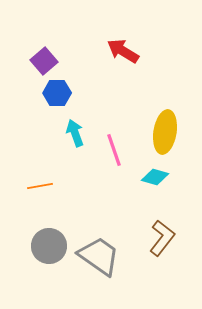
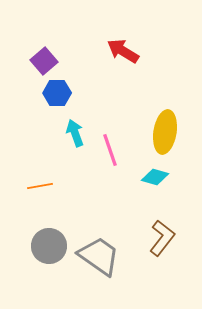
pink line: moved 4 px left
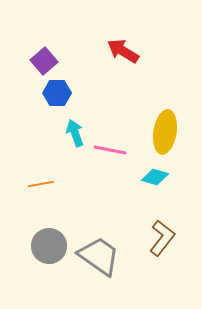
pink line: rotated 60 degrees counterclockwise
orange line: moved 1 px right, 2 px up
